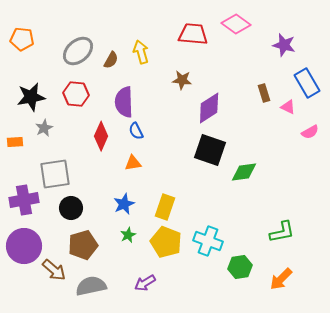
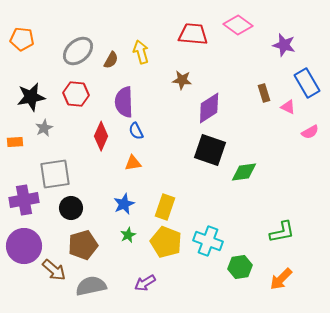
pink diamond: moved 2 px right, 1 px down
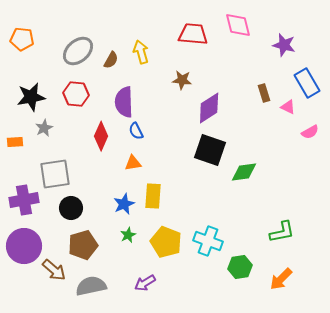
pink diamond: rotated 40 degrees clockwise
yellow rectangle: moved 12 px left, 11 px up; rotated 15 degrees counterclockwise
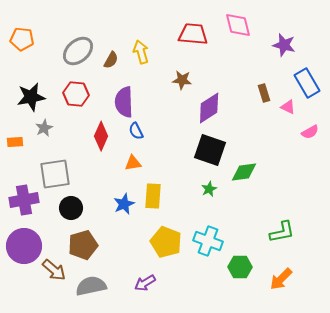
green star: moved 81 px right, 46 px up
green hexagon: rotated 10 degrees clockwise
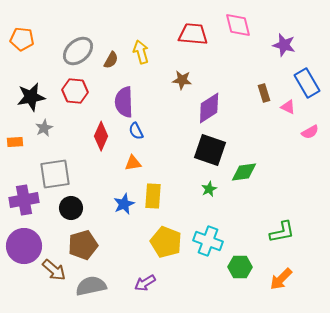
red hexagon: moved 1 px left, 3 px up
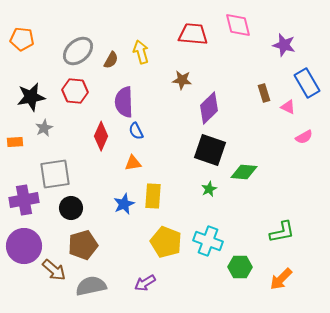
purple diamond: rotated 12 degrees counterclockwise
pink semicircle: moved 6 px left, 5 px down
green diamond: rotated 12 degrees clockwise
